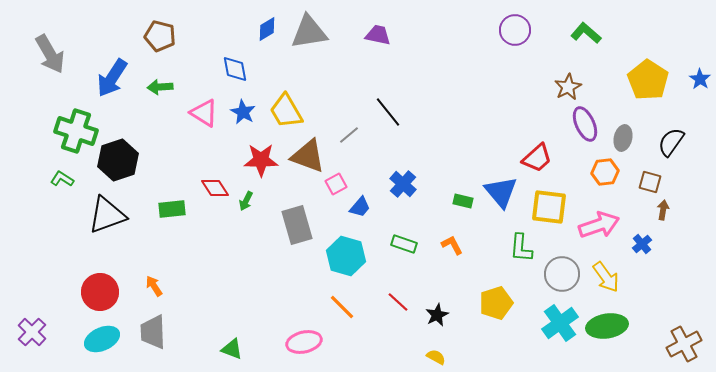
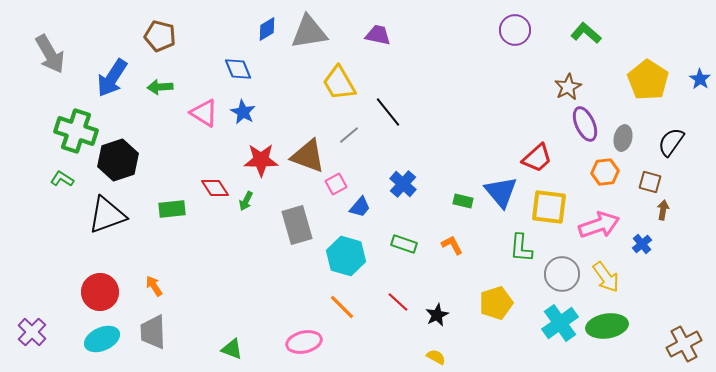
blue diamond at (235, 69): moved 3 px right; rotated 12 degrees counterclockwise
yellow trapezoid at (286, 111): moved 53 px right, 28 px up
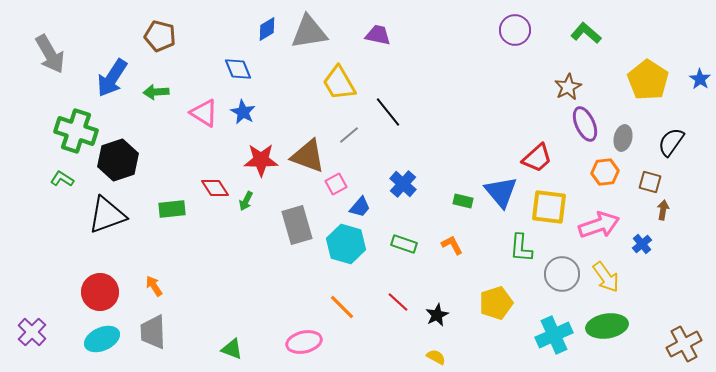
green arrow at (160, 87): moved 4 px left, 5 px down
cyan hexagon at (346, 256): moved 12 px up
cyan cross at (560, 323): moved 6 px left, 12 px down; rotated 12 degrees clockwise
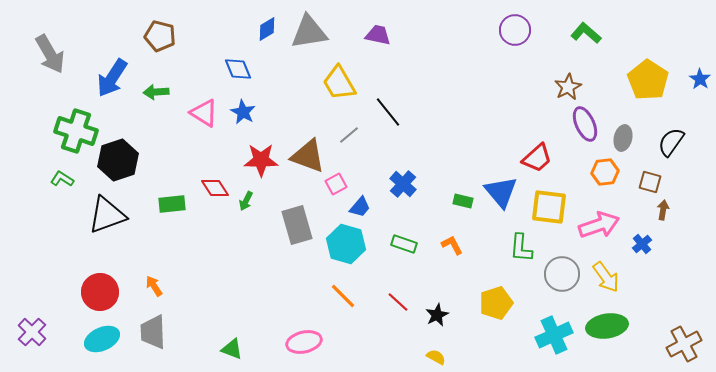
green rectangle at (172, 209): moved 5 px up
orange line at (342, 307): moved 1 px right, 11 px up
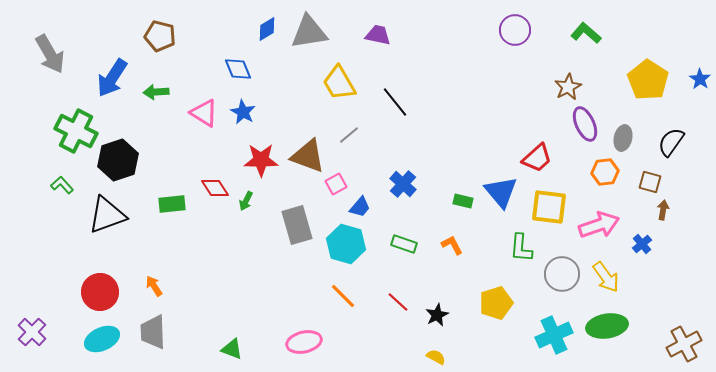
black line at (388, 112): moved 7 px right, 10 px up
green cross at (76, 131): rotated 9 degrees clockwise
green L-shape at (62, 179): moved 6 px down; rotated 15 degrees clockwise
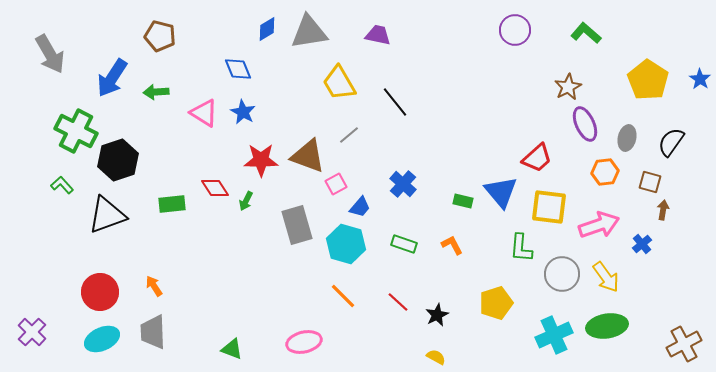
gray ellipse at (623, 138): moved 4 px right
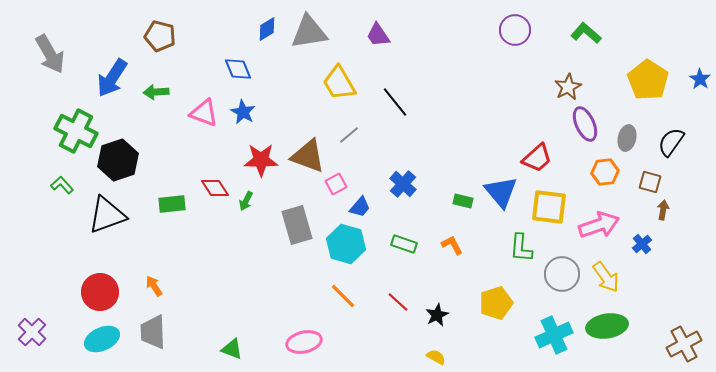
purple trapezoid at (378, 35): rotated 136 degrees counterclockwise
pink triangle at (204, 113): rotated 12 degrees counterclockwise
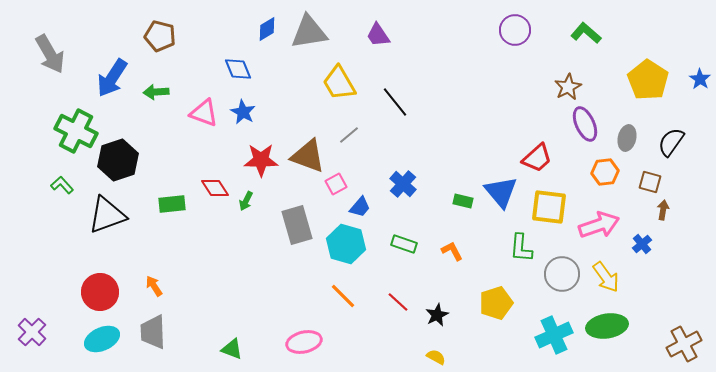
orange L-shape at (452, 245): moved 6 px down
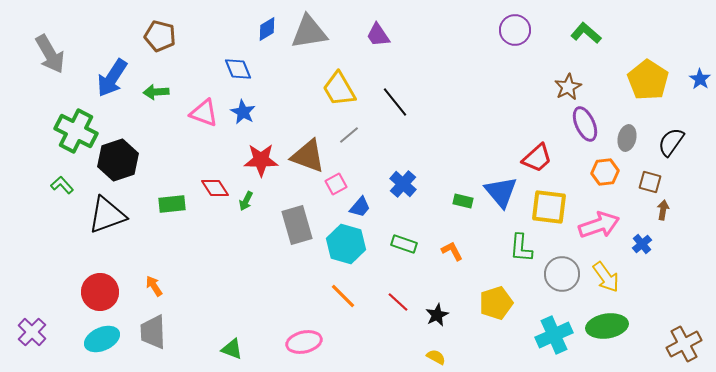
yellow trapezoid at (339, 83): moved 6 px down
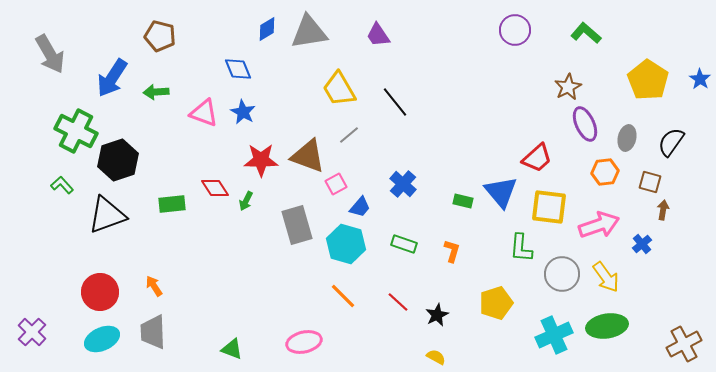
orange L-shape at (452, 251): rotated 45 degrees clockwise
